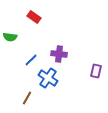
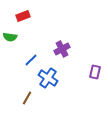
red rectangle: moved 11 px left, 1 px up; rotated 56 degrees counterclockwise
purple cross: moved 3 px right, 5 px up; rotated 35 degrees counterclockwise
purple rectangle: moved 1 px left, 1 px down
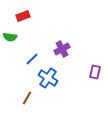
blue line: moved 1 px right, 1 px up
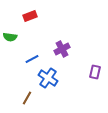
red rectangle: moved 7 px right
blue line: rotated 16 degrees clockwise
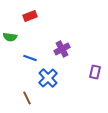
blue line: moved 2 px left, 1 px up; rotated 48 degrees clockwise
blue cross: rotated 12 degrees clockwise
brown line: rotated 56 degrees counterclockwise
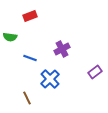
purple rectangle: rotated 40 degrees clockwise
blue cross: moved 2 px right, 1 px down
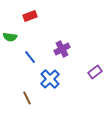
blue line: moved 1 px up; rotated 32 degrees clockwise
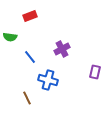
purple rectangle: rotated 40 degrees counterclockwise
blue cross: moved 2 px left, 1 px down; rotated 30 degrees counterclockwise
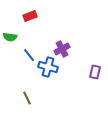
blue line: moved 1 px left, 2 px up
blue cross: moved 13 px up
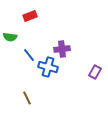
purple cross: rotated 21 degrees clockwise
purple rectangle: rotated 16 degrees clockwise
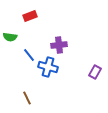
purple cross: moved 3 px left, 4 px up
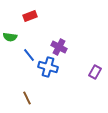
purple cross: moved 2 px down; rotated 35 degrees clockwise
